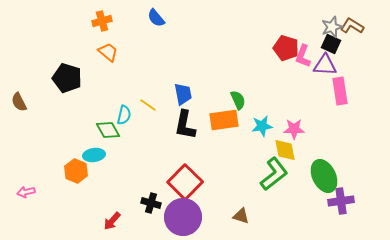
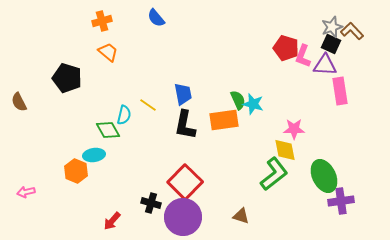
brown L-shape: moved 5 px down; rotated 15 degrees clockwise
cyan star: moved 9 px left, 22 px up; rotated 25 degrees clockwise
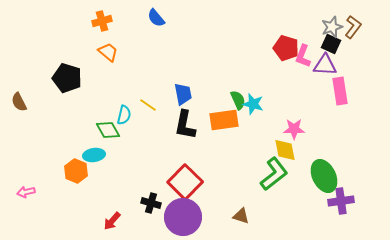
brown L-shape: moved 1 px right, 4 px up; rotated 80 degrees clockwise
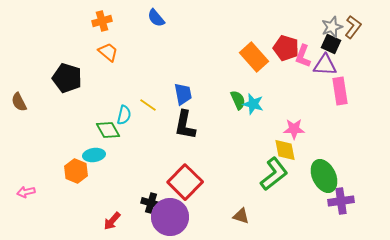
orange rectangle: moved 30 px right, 63 px up; rotated 56 degrees clockwise
purple circle: moved 13 px left
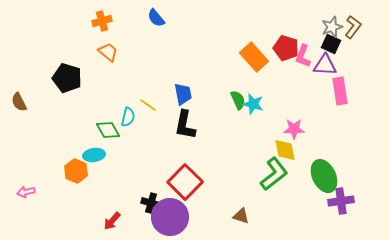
cyan semicircle: moved 4 px right, 2 px down
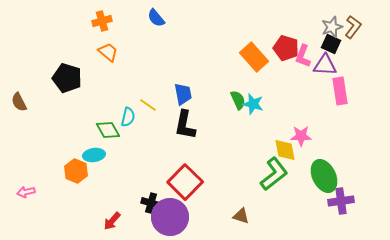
pink star: moved 7 px right, 7 px down
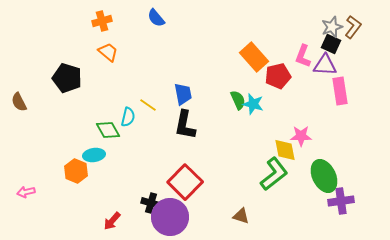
red pentagon: moved 8 px left, 28 px down; rotated 30 degrees counterclockwise
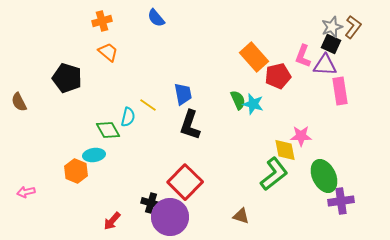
black L-shape: moved 5 px right; rotated 8 degrees clockwise
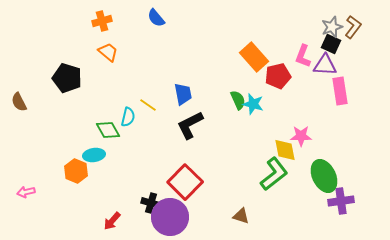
black L-shape: rotated 44 degrees clockwise
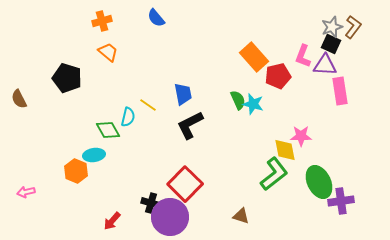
brown semicircle: moved 3 px up
green ellipse: moved 5 px left, 6 px down
red square: moved 2 px down
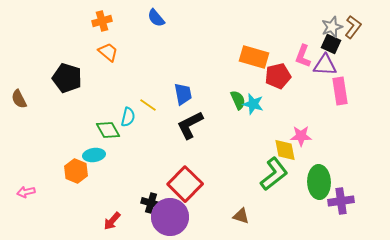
orange rectangle: rotated 32 degrees counterclockwise
green ellipse: rotated 24 degrees clockwise
